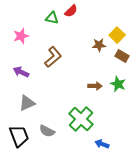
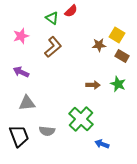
green triangle: rotated 24 degrees clockwise
yellow square: rotated 14 degrees counterclockwise
brown L-shape: moved 10 px up
brown arrow: moved 2 px left, 1 px up
gray triangle: rotated 18 degrees clockwise
gray semicircle: rotated 21 degrees counterclockwise
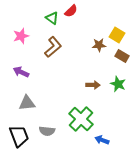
blue arrow: moved 4 px up
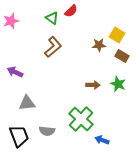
pink star: moved 10 px left, 15 px up
purple arrow: moved 6 px left
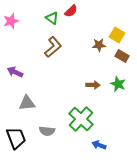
black trapezoid: moved 3 px left, 2 px down
blue arrow: moved 3 px left, 5 px down
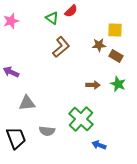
yellow square: moved 2 px left, 5 px up; rotated 28 degrees counterclockwise
brown L-shape: moved 8 px right
brown rectangle: moved 6 px left
purple arrow: moved 4 px left
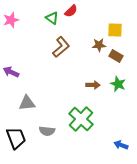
pink star: moved 1 px up
blue arrow: moved 22 px right
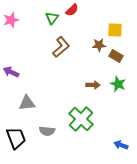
red semicircle: moved 1 px right, 1 px up
green triangle: rotated 32 degrees clockwise
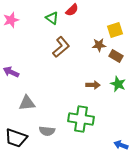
green triangle: rotated 32 degrees counterclockwise
yellow square: rotated 21 degrees counterclockwise
green cross: rotated 35 degrees counterclockwise
black trapezoid: rotated 130 degrees clockwise
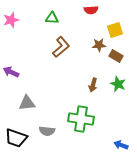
red semicircle: moved 19 px right; rotated 40 degrees clockwise
green triangle: rotated 32 degrees counterclockwise
brown arrow: rotated 104 degrees clockwise
